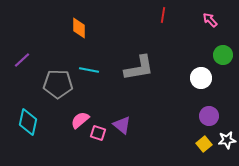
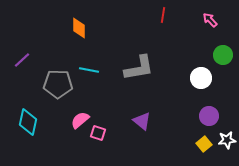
purple triangle: moved 20 px right, 4 px up
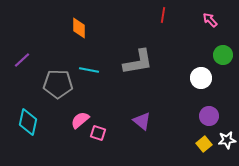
gray L-shape: moved 1 px left, 6 px up
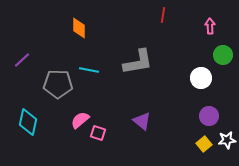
pink arrow: moved 6 px down; rotated 42 degrees clockwise
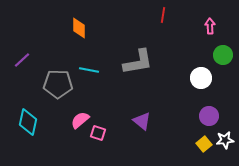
white star: moved 2 px left
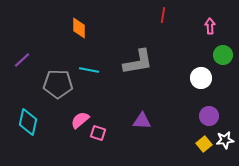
purple triangle: rotated 36 degrees counterclockwise
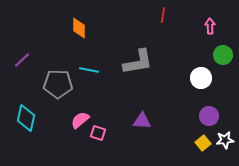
cyan diamond: moved 2 px left, 4 px up
yellow square: moved 1 px left, 1 px up
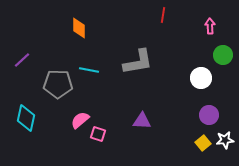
purple circle: moved 1 px up
pink square: moved 1 px down
